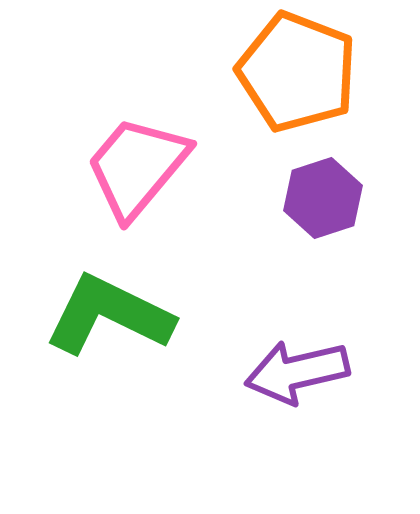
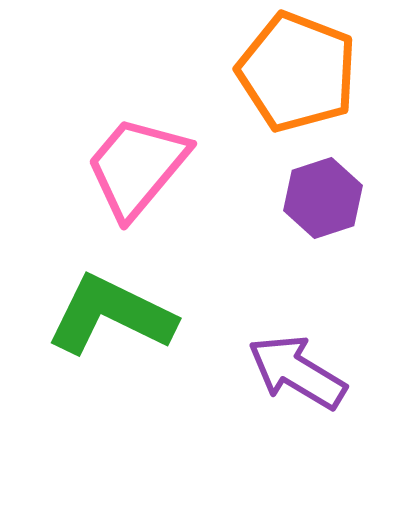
green L-shape: moved 2 px right
purple arrow: rotated 44 degrees clockwise
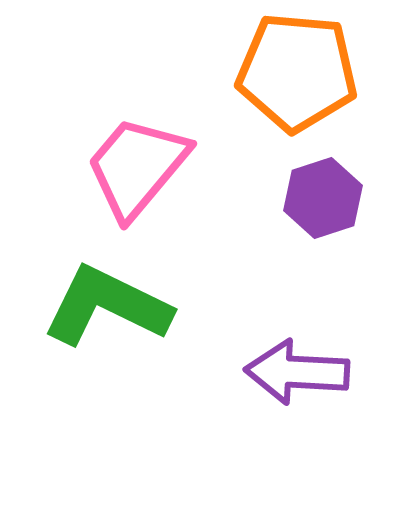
orange pentagon: rotated 16 degrees counterclockwise
green L-shape: moved 4 px left, 9 px up
purple arrow: rotated 28 degrees counterclockwise
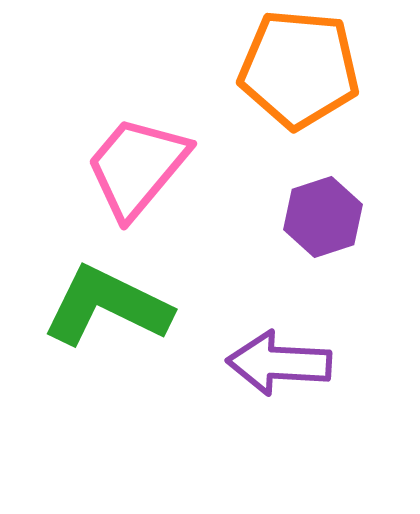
orange pentagon: moved 2 px right, 3 px up
purple hexagon: moved 19 px down
purple arrow: moved 18 px left, 9 px up
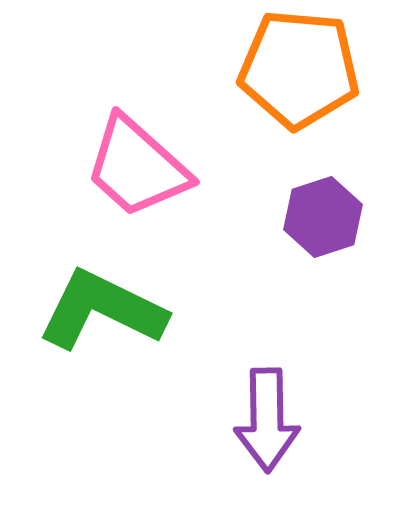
pink trapezoid: rotated 88 degrees counterclockwise
green L-shape: moved 5 px left, 4 px down
purple arrow: moved 12 px left, 57 px down; rotated 94 degrees counterclockwise
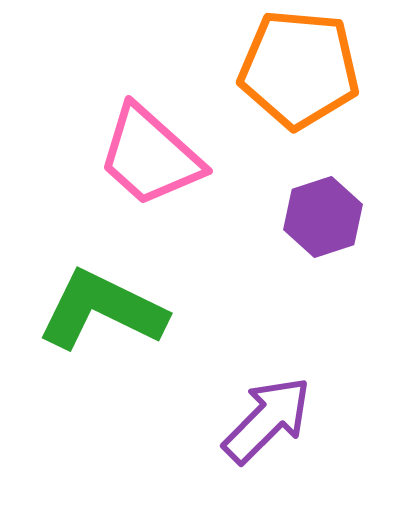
pink trapezoid: moved 13 px right, 11 px up
purple arrow: rotated 134 degrees counterclockwise
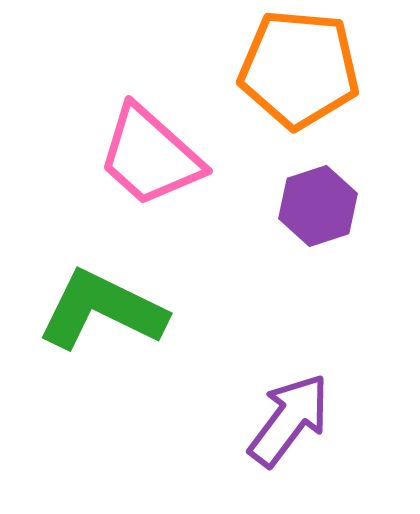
purple hexagon: moved 5 px left, 11 px up
purple arrow: moved 22 px right; rotated 8 degrees counterclockwise
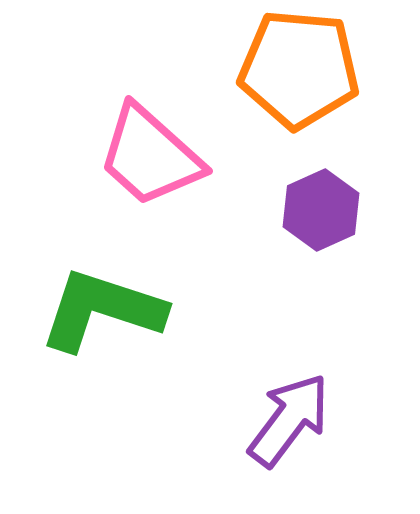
purple hexagon: moved 3 px right, 4 px down; rotated 6 degrees counterclockwise
green L-shape: rotated 8 degrees counterclockwise
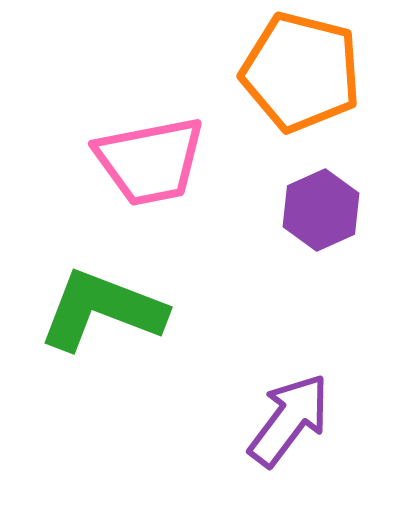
orange pentagon: moved 2 px right, 3 px down; rotated 9 degrees clockwise
pink trapezoid: moved 5 px down; rotated 53 degrees counterclockwise
green L-shape: rotated 3 degrees clockwise
